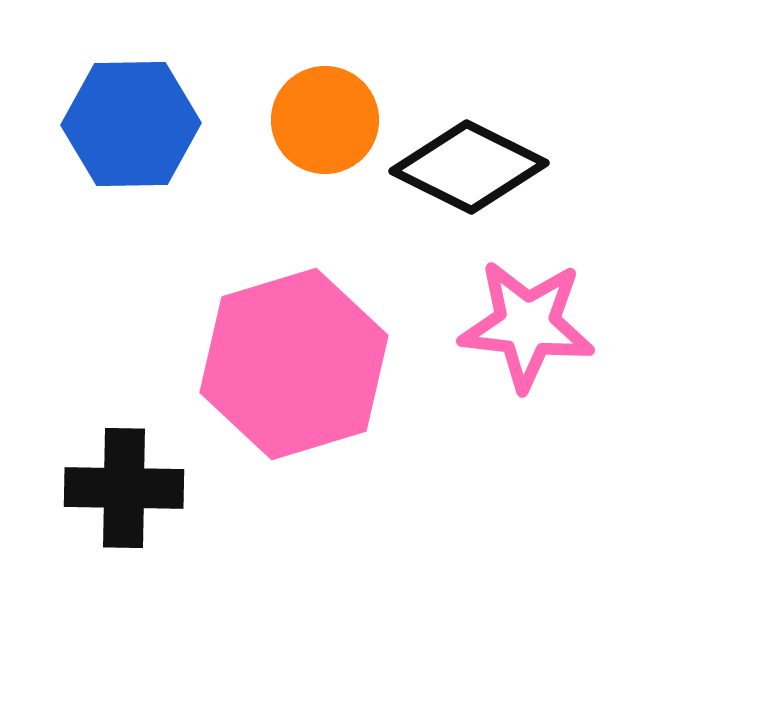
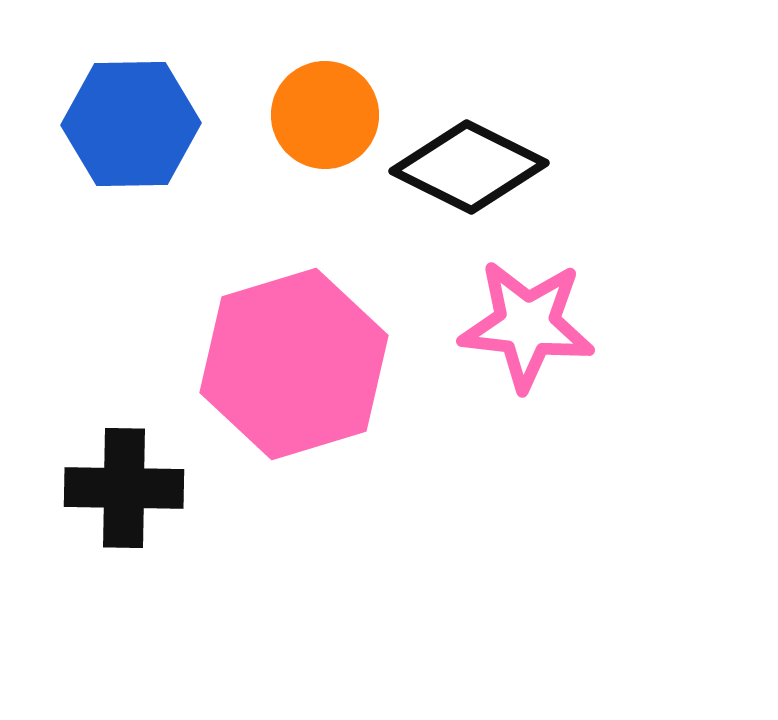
orange circle: moved 5 px up
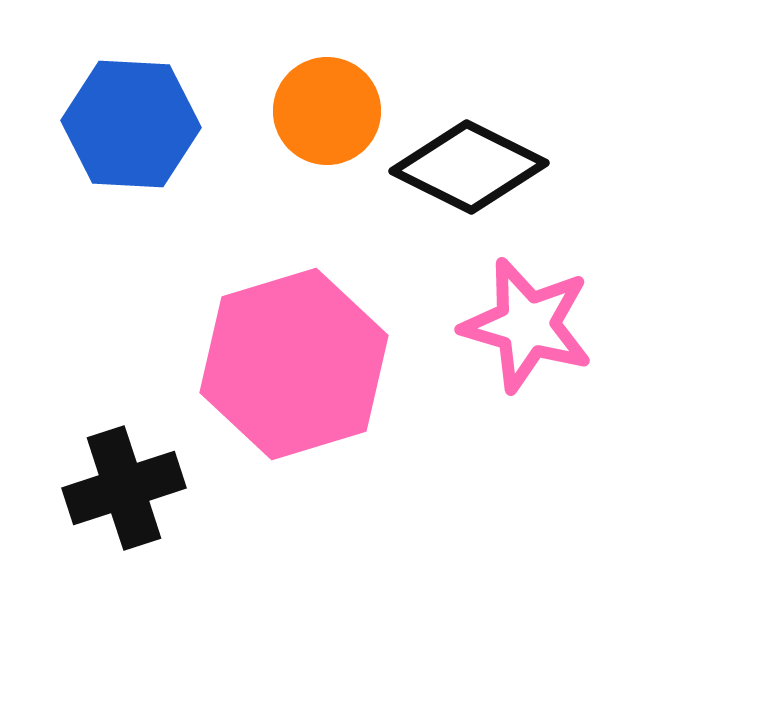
orange circle: moved 2 px right, 4 px up
blue hexagon: rotated 4 degrees clockwise
pink star: rotated 10 degrees clockwise
black cross: rotated 19 degrees counterclockwise
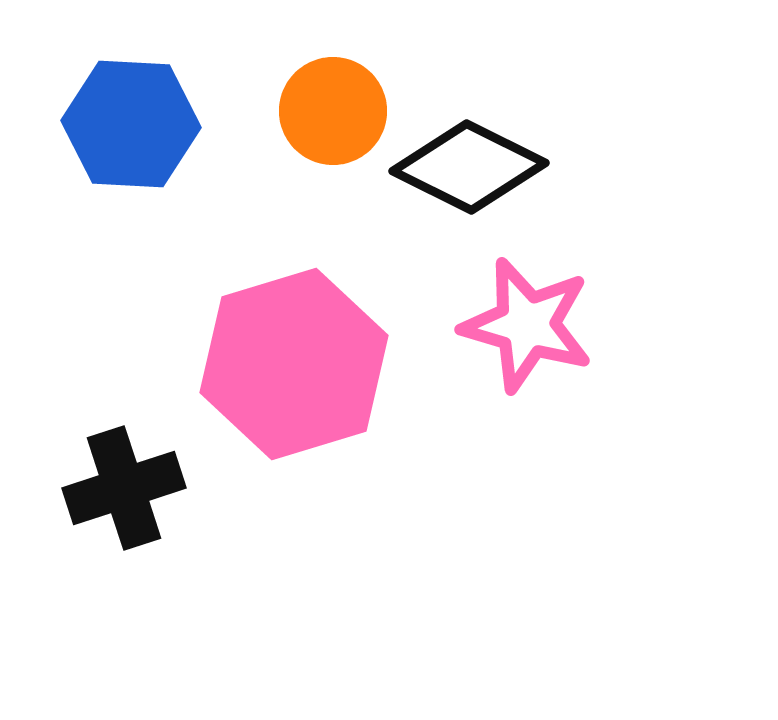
orange circle: moved 6 px right
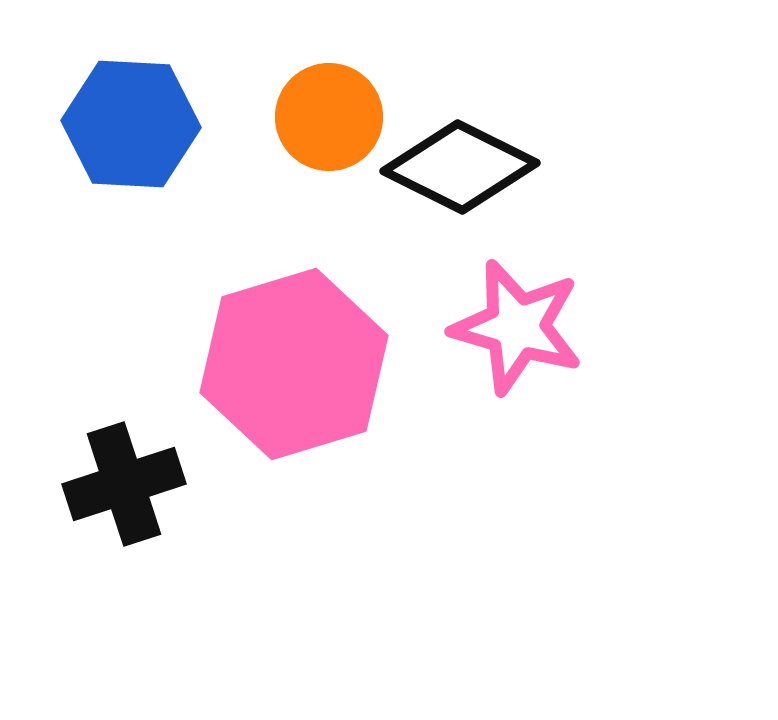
orange circle: moved 4 px left, 6 px down
black diamond: moved 9 px left
pink star: moved 10 px left, 2 px down
black cross: moved 4 px up
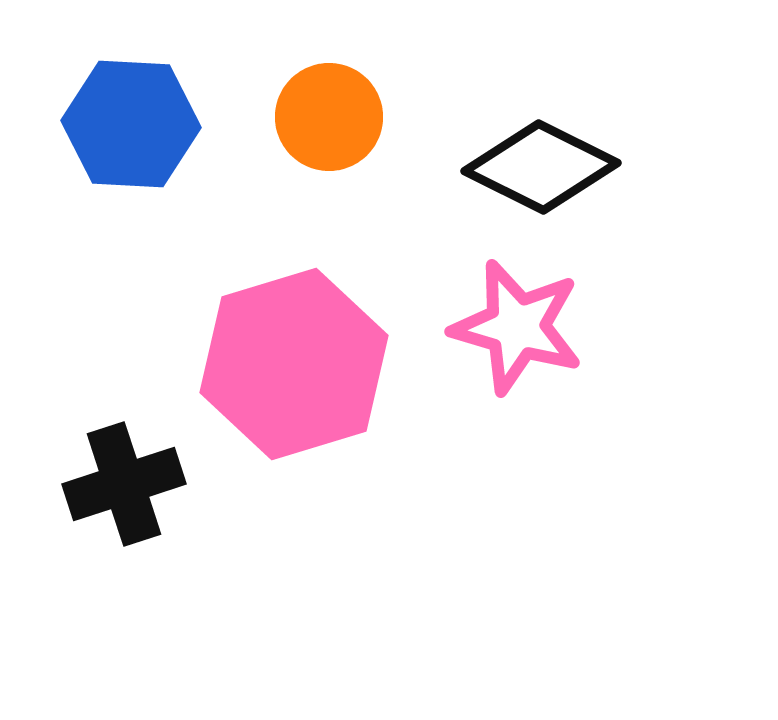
black diamond: moved 81 px right
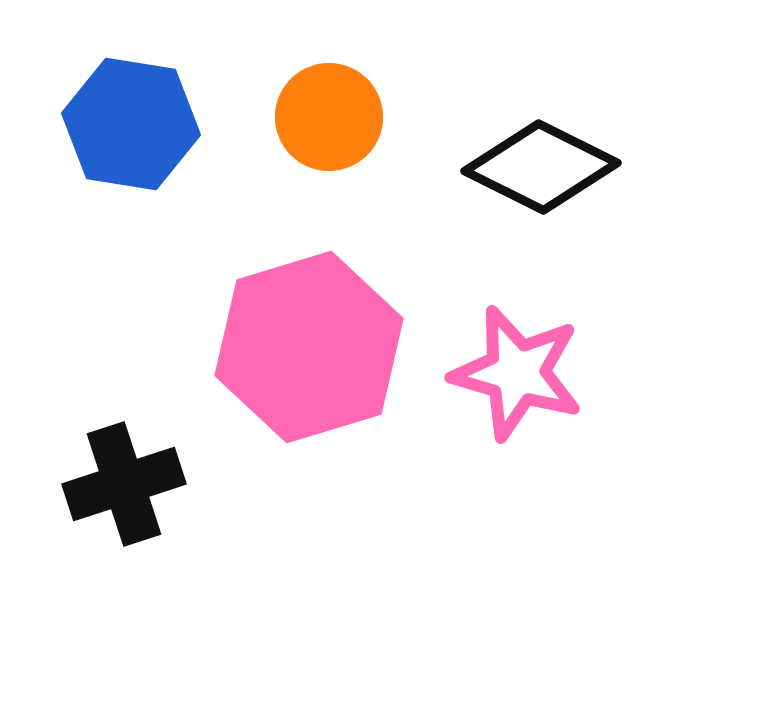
blue hexagon: rotated 6 degrees clockwise
pink star: moved 46 px down
pink hexagon: moved 15 px right, 17 px up
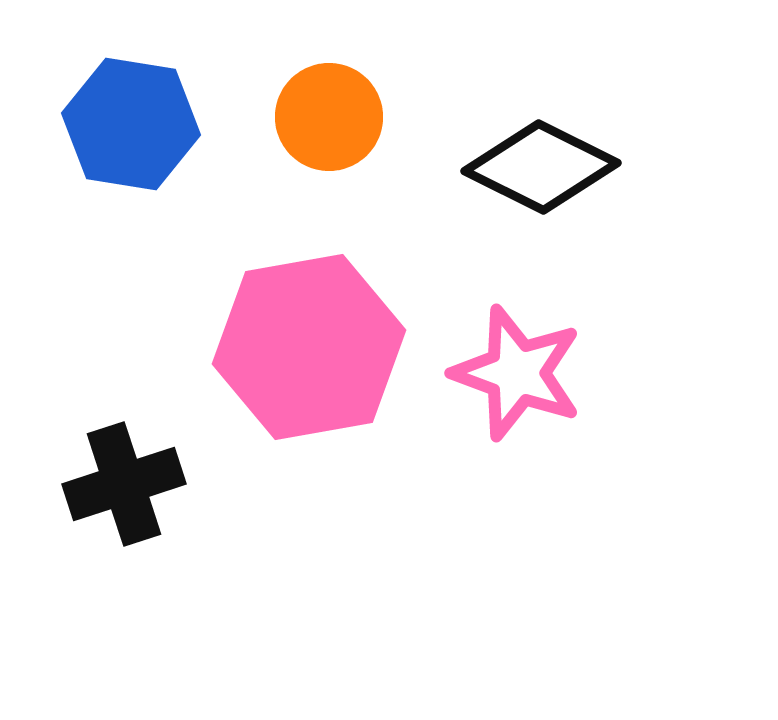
pink hexagon: rotated 7 degrees clockwise
pink star: rotated 4 degrees clockwise
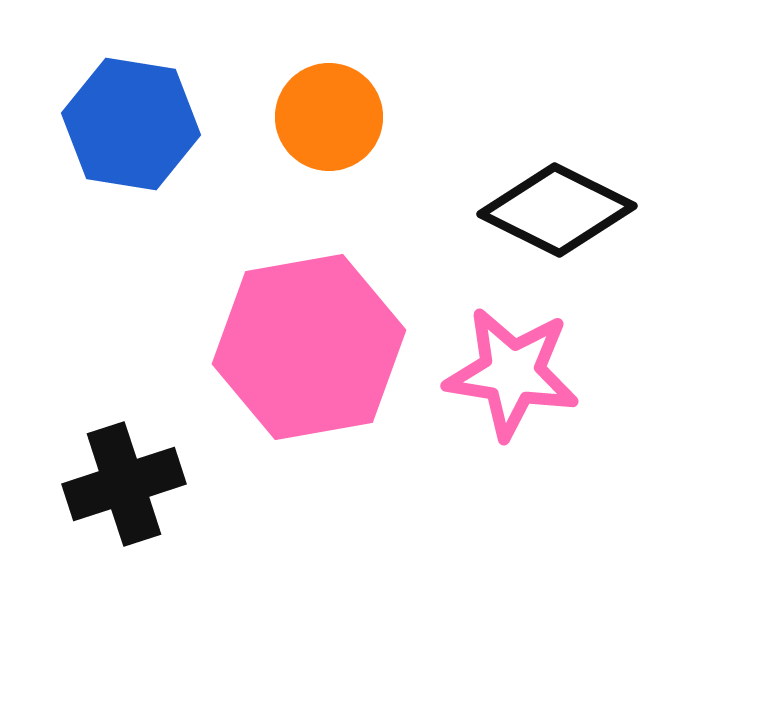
black diamond: moved 16 px right, 43 px down
pink star: moved 5 px left; rotated 11 degrees counterclockwise
